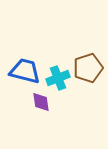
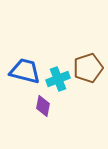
cyan cross: moved 1 px down
purple diamond: moved 2 px right, 4 px down; rotated 20 degrees clockwise
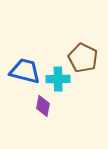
brown pentagon: moved 5 px left, 10 px up; rotated 28 degrees counterclockwise
cyan cross: rotated 20 degrees clockwise
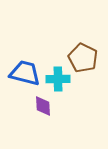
blue trapezoid: moved 2 px down
purple diamond: rotated 15 degrees counterclockwise
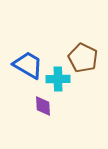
blue trapezoid: moved 3 px right, 8 px up; rotated 16 degrees clockwise
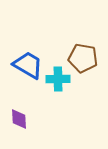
brown pentagon: rotated 16 degrees counterclockwise
purple diamond: moved 24 px left, 13 px down
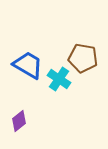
cyan cross: moved 1 px right; rotated 35 degrees clockwise
purple diamond: moved 2 px down; rotated 55 degrees clockwise
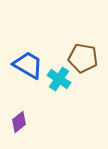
purple diamond: moved 1 px down
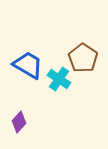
brown pentagon: rotated 24 degrees clockwise
purple diamond: rotated 10 degrees counterclockwise
